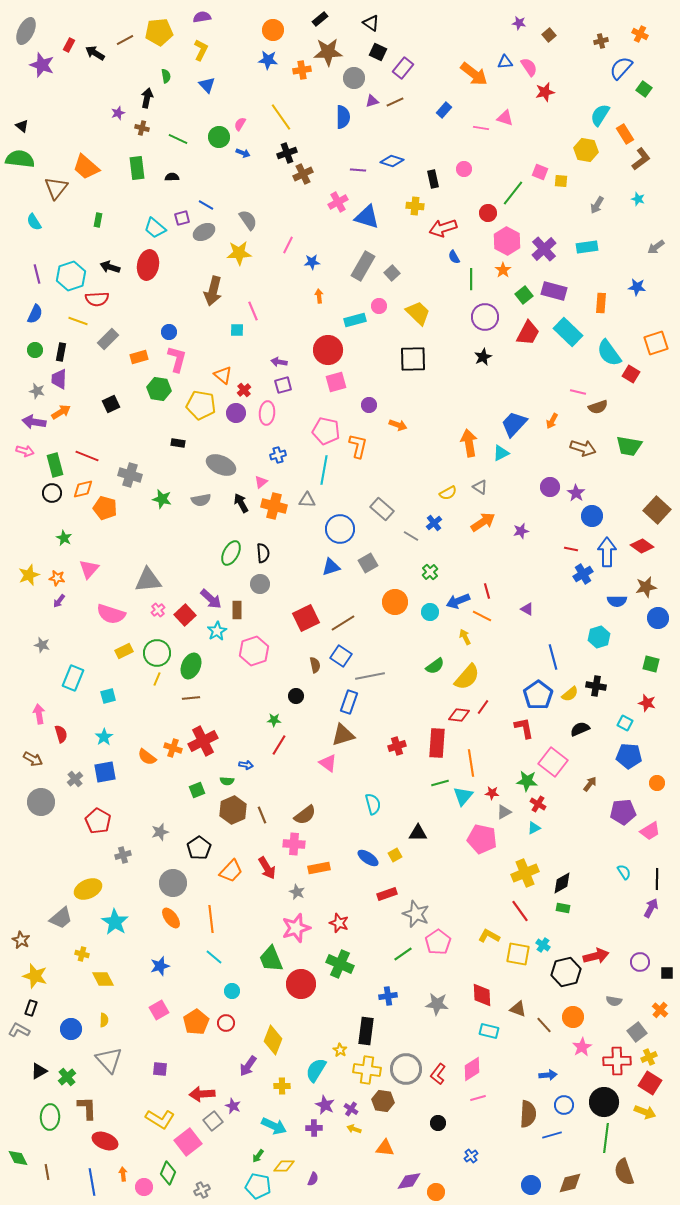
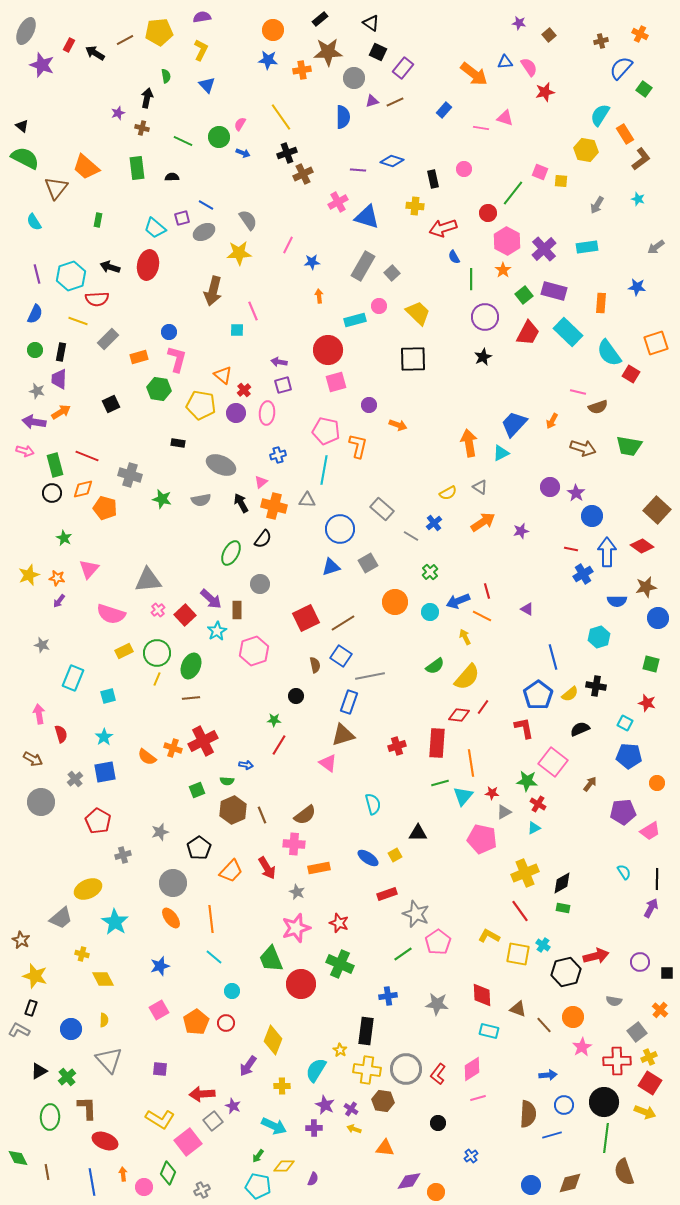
green line at (178, 139): moved 5 px right, 2 px down
green semicircle at (20, 159): moved 5 px right, 1 px up; rotated 20 degrees clockwise
black semicircle at (263, 553): moved 14 px up; rotated 42 degrees clockwise
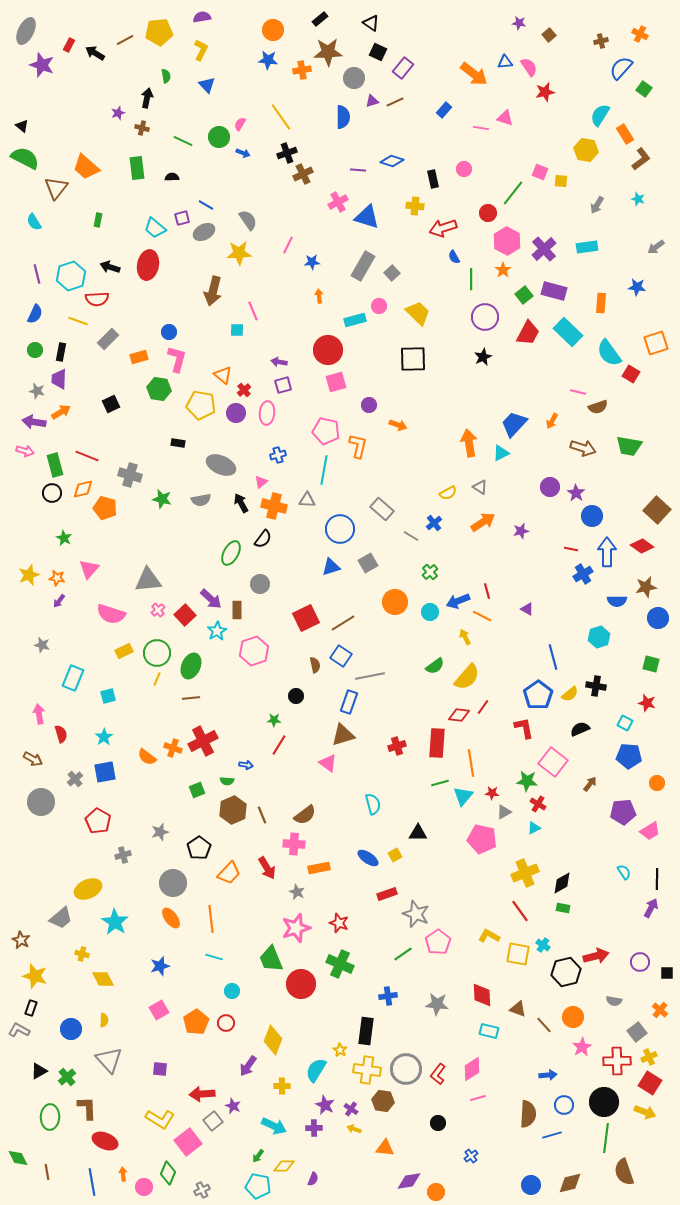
orange trapezoid at (231, 871): moved 2 px left, 2 px down
cyan line at (214, 957): rotated 24 degrees counterclockwise
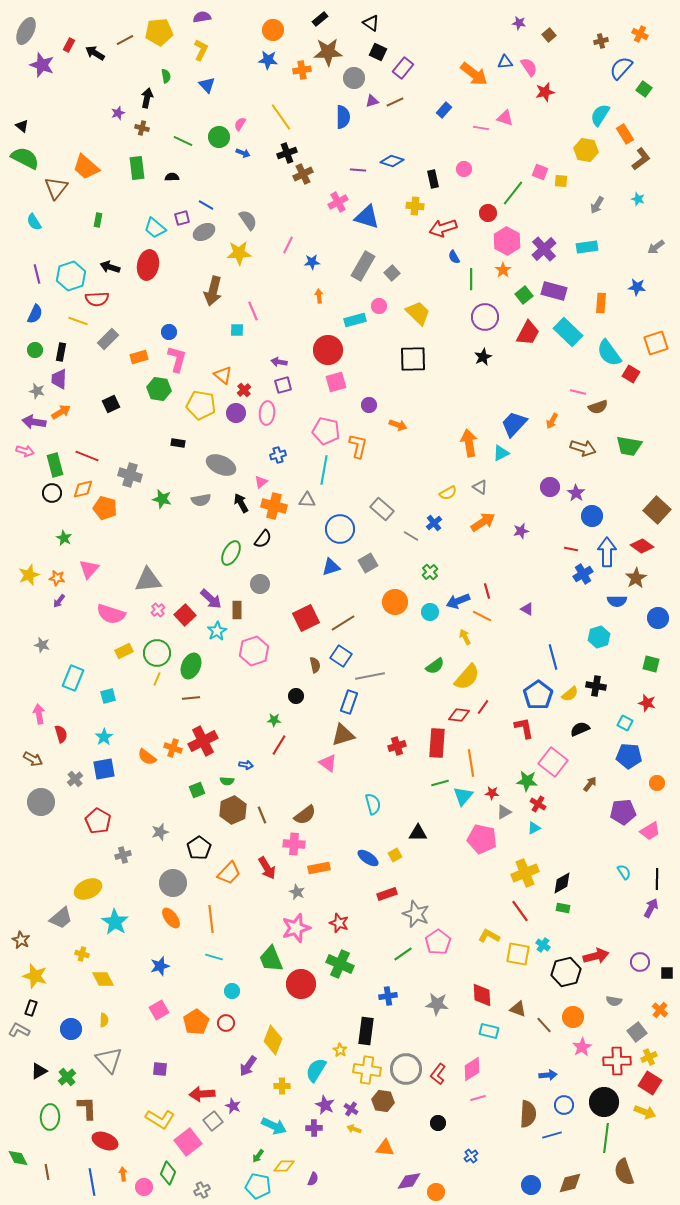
brown star at (646, 587): moved 10 px left, 9 px up; rotated 20 degrees counterclockwise
blue square at (105, 772): moved 1 px left, 3 px up
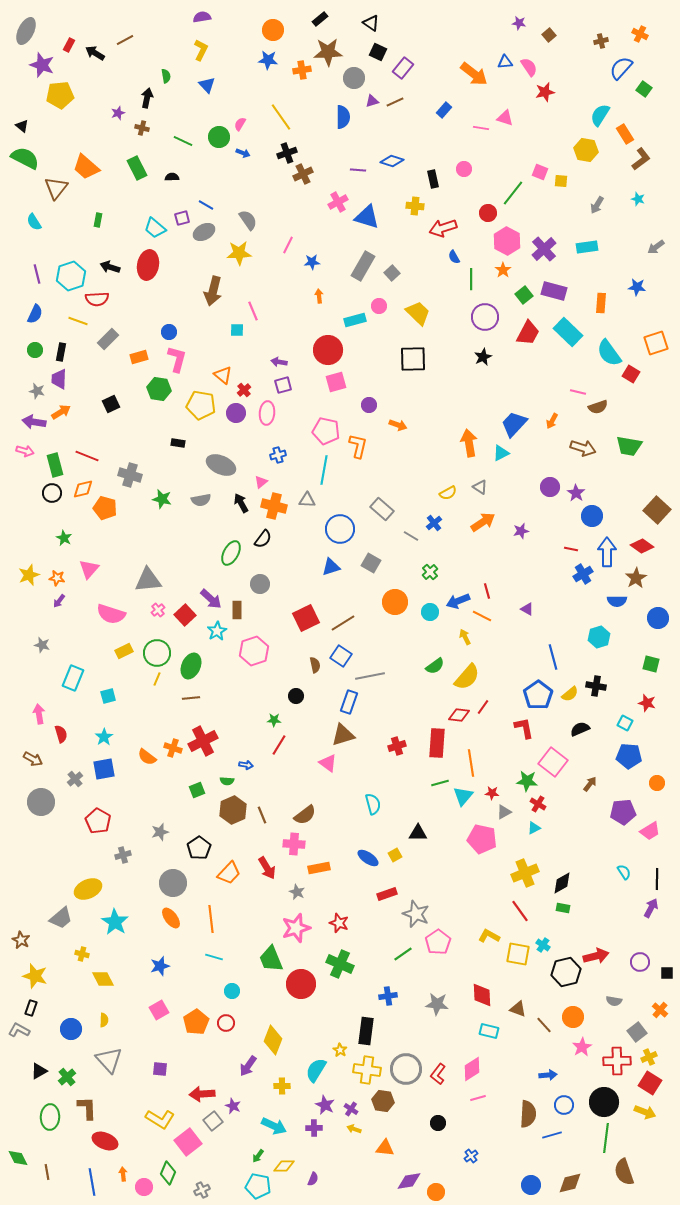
yellow pentagon at (159, 32): moved 99 px left, 63 px down
green rectangle at (137, 168): rotated 20 degrees counterclockwise
gray square at (368, 563): moved 3 px right; rotated 30 degrees counterclockwise
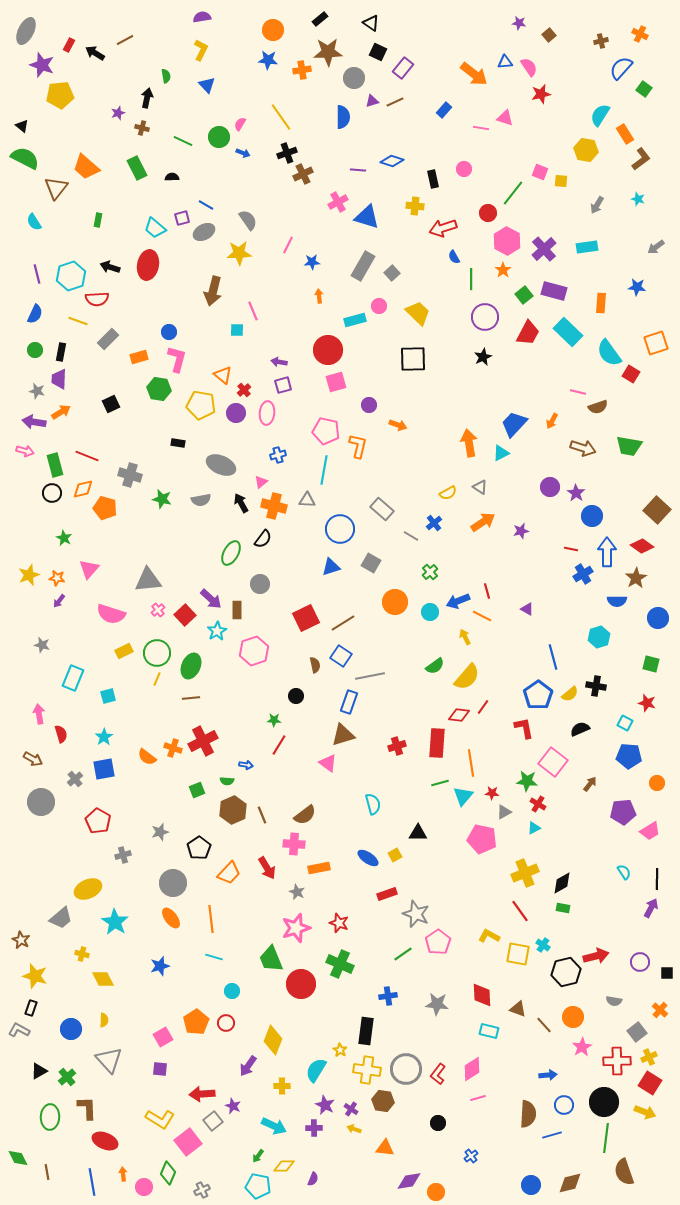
red star at (545, 92): moved 4 px left, 2 px down
pink square at (159, 1010): moved 4 px right, 27 px down
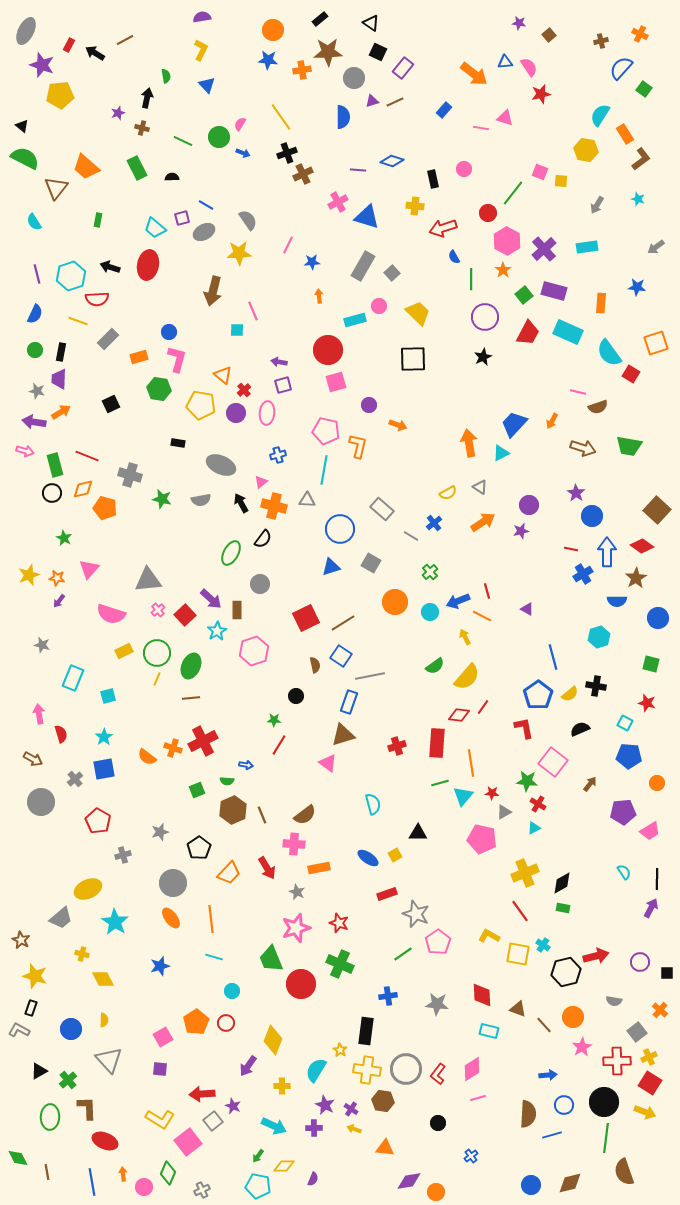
cyan rectangle at (568, 332): rotated 20 degrees counterclockwise
purple circle at (550, 487): moved 21 px left, 18 px down
green cross at (67, 1077): moved 1 px right, 3 px down
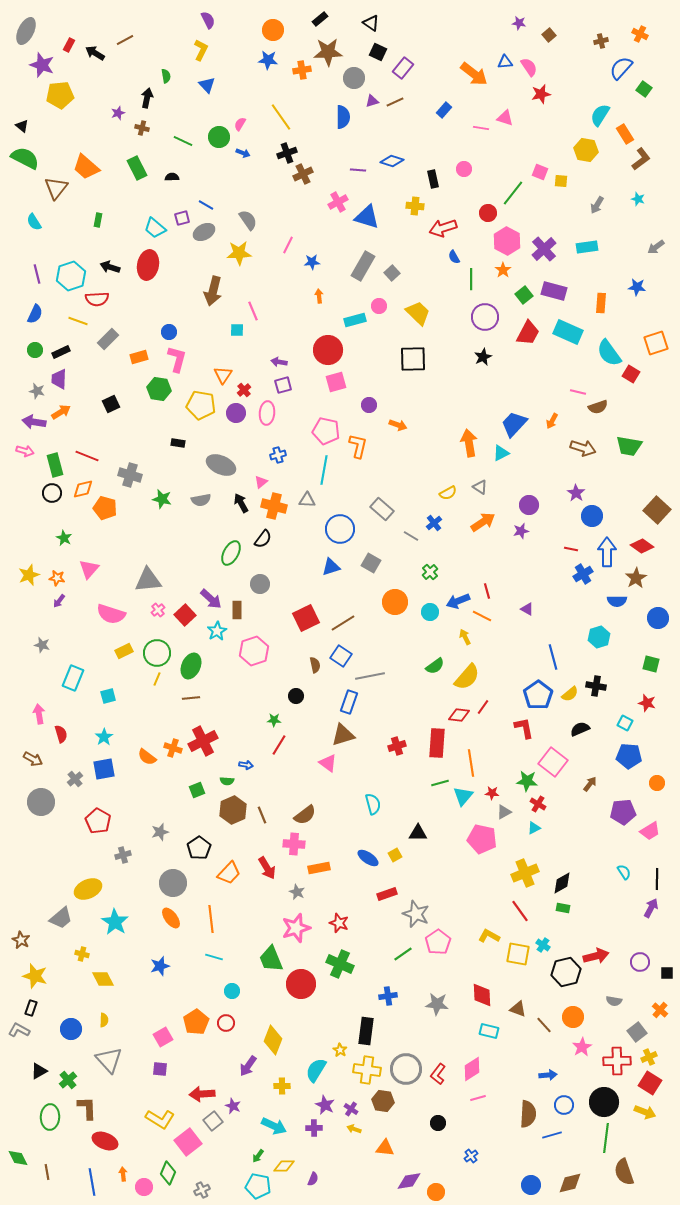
purple semicircle at (202, 17): moved 6 px right, 3 px down; rotated 72 degrees clockwise
black rectangle at (61, 352): rotated 54 degrees clockwise
orange triangle at (223, 375): rotated 24 degrees clockwise
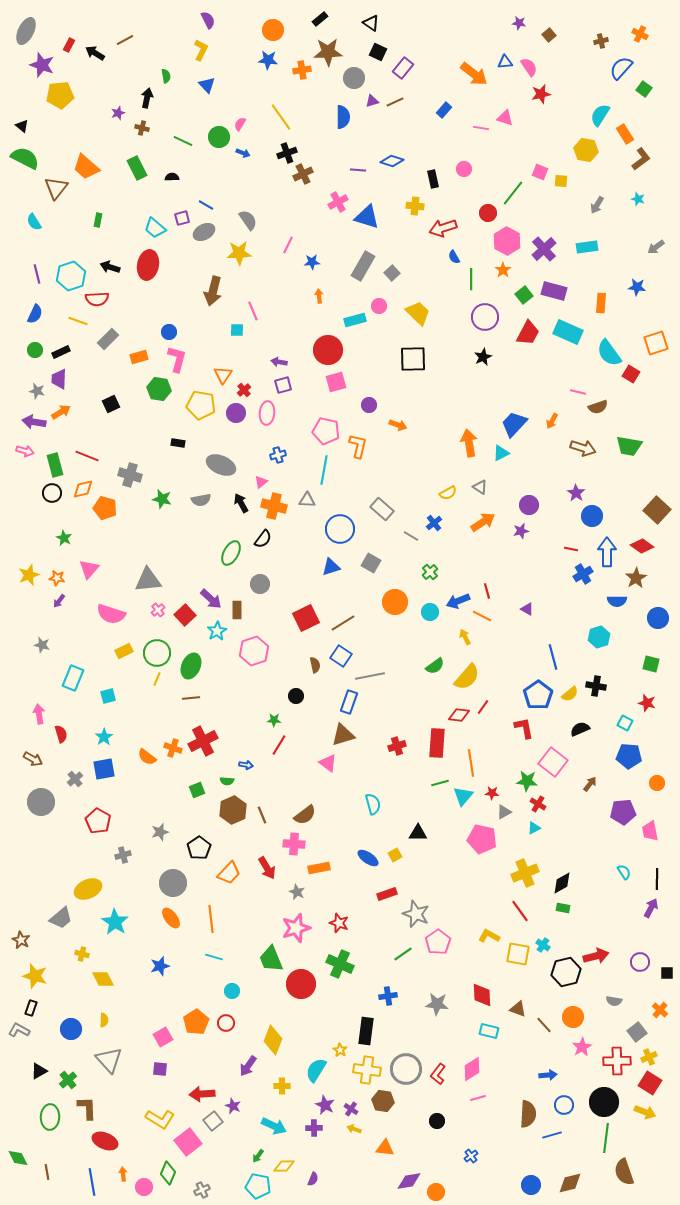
pink trapezoid at (650, 831): rotated 110 degrees clockwise
black circle at (438, 1123): moved 1 px left, 2 px up
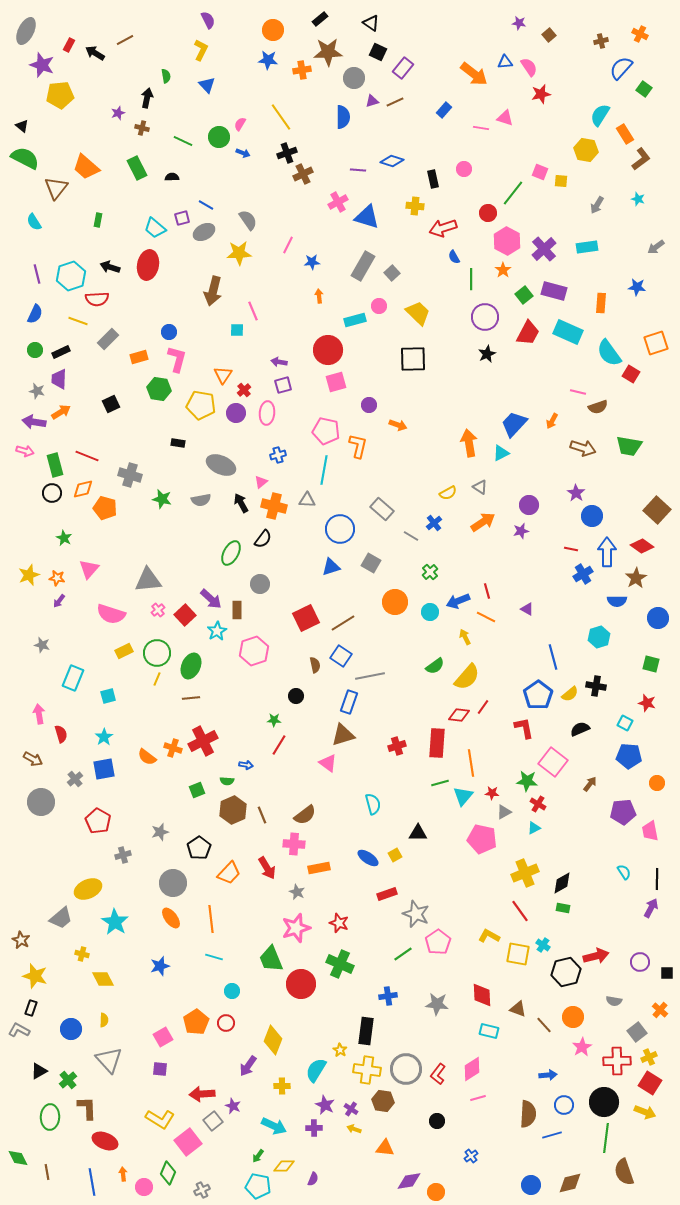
black star at (483, 357): moved 4 px right, 3 px up
orange line at (482, 616): moved 4 px right, 1 px down
